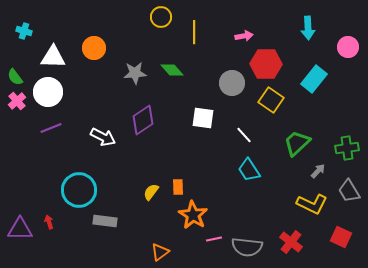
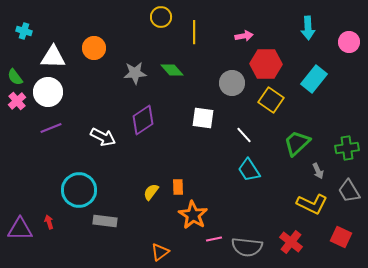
pink circle: moved 1 px right, 5 px up
gray arrow: rotated 112 degrees clockwise
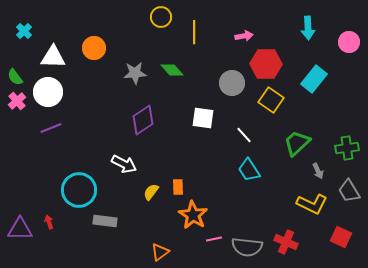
cyan cross: rotated 28 degrees clockwise
white arrow: moved 21 px right, 27 px down
red cross: moved 5 px left; rotated 15 degrees counterclockwise
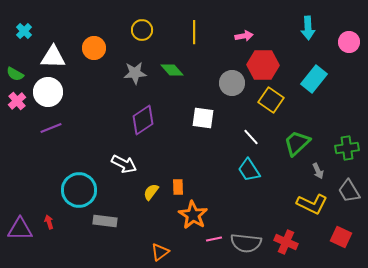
yellow circle: moved 19 px left, 13 px down
red hexagon: moved 3 px left, 1 px down
green semicircle: moved 3 px up; rotated 24 degrees counterclockwise
white line: moved 7 px right, 2 px down
gray semicircle: moved 1 px left, 4 px up
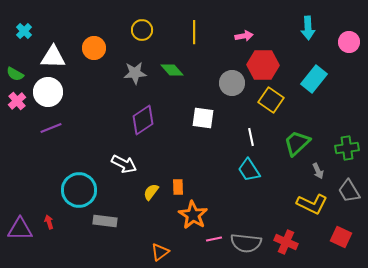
white line: rotated 30 degrees clockwise
